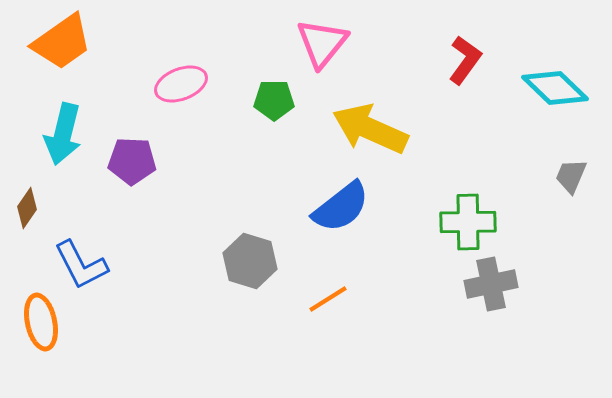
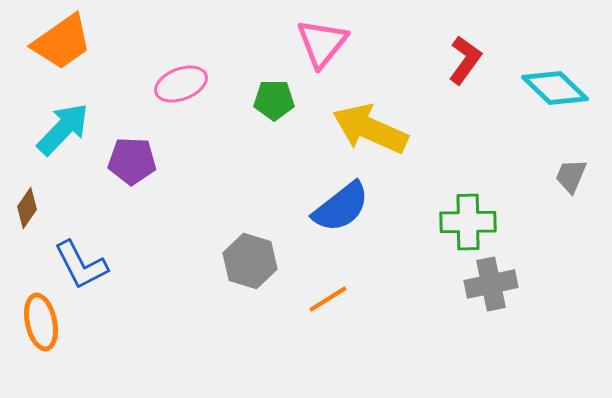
cyan arrow: moved 5 px up; rotated 150 degrees counterclockwise
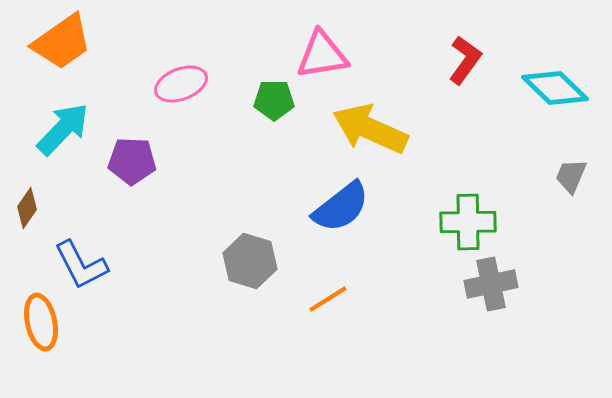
pink triangle: moved 12 px down; rotated 42 degrees clockwise
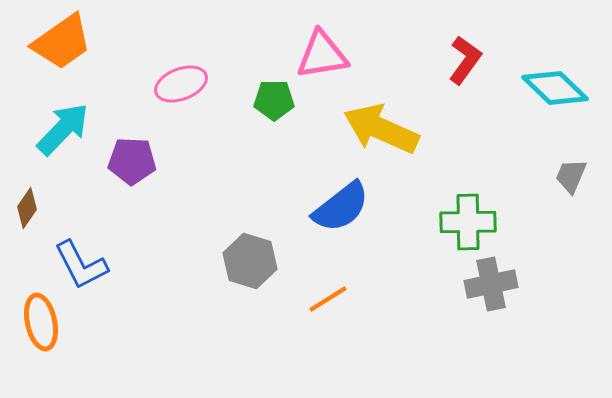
yellow arrow: moved 11 px right
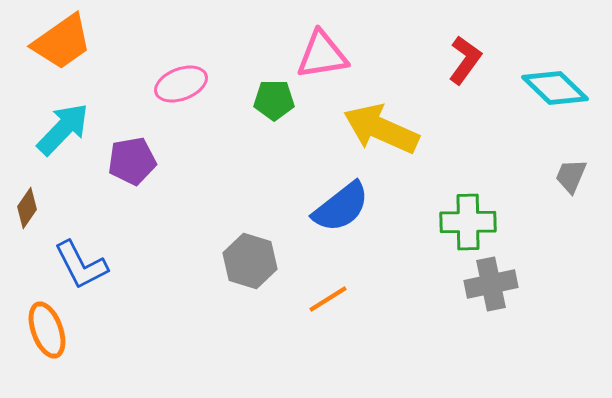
purple pentagon: rotated 12 degrees counterclockwise
orange ellipse: moved 6 px right, 8 px down; rotated 8 degrees counterclockwise
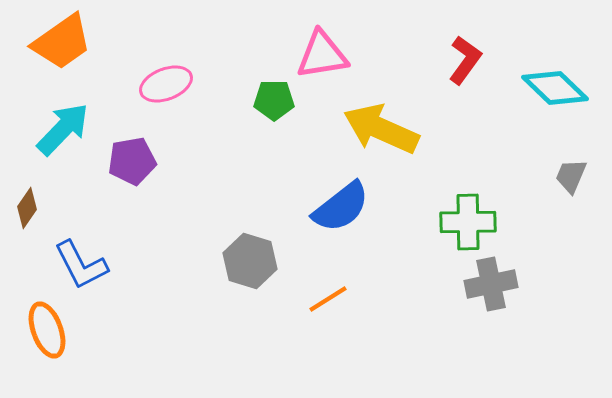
pink ellipse: moved 15 px left
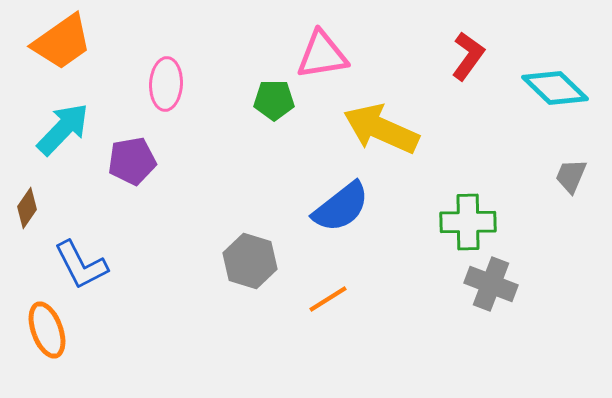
red L-shape: moved 3 px right, 4 px up
pink ellipse: rotated 66 degrees counterclockwise
gray cross: rotated 33 degrees clockwise
